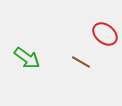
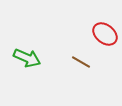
green arrow: rotated 12 degrees counterclockwise
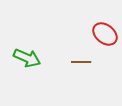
brown line: rotated 30 degrees counterclockwise
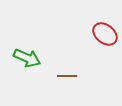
brown line: moved 14 px left, 14 px down
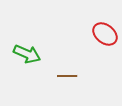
green arrow: moved 4 px up
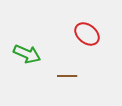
red ellipse: moved 18 px left
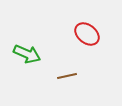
brown line: rotated 12 degrees counterclockwise
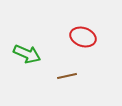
red ellipse: moved 4 px left, 3 px down; rotated 20 degrees counterclockwise
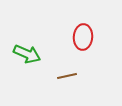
red ellipse: rotated 75 degrees clockwise
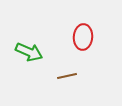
green arrow: moved 2 px right, 2 px up
